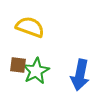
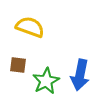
green star: moved 10 px right, 10 px down
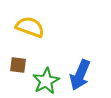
blue arrow: rotated 12 degrees clockwise
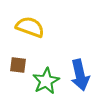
blue arrow: rotated 36 degrees counterclockwise
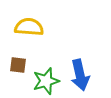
yellow semicircle: moved 1 px left; rotated 16 degrees counterclockwise
green star: rotated 12 degrees clockwise
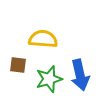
yellow semicircle: moved 14 px right, 12 px down
green star: moved 3 px right, 2 px up
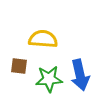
brown square: moved 1 px right, 1 px down
green star: rotated 12 degrees clockwise
